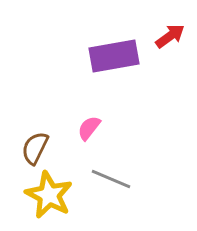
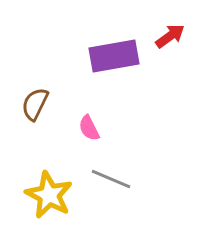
pink semicircle: rotated 64 degrees counterclockwise
brown semicircle: moved 44 px up
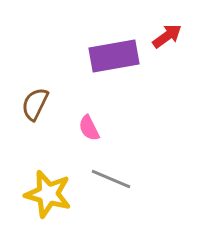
red arrow: moved 3 px left
yellow star: moved 1 px left, 1 px up; rotated 12 degrees counterclockwise
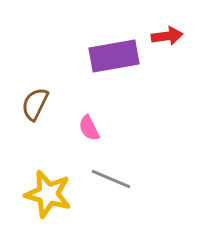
red arrow: rotated 28 degrees clockwise
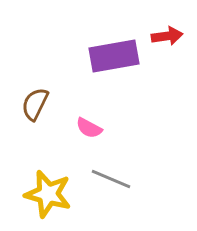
pink semicircle: rotated 36 degrees counterclockwise
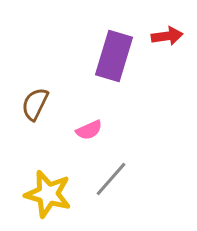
purple rectangle: rotated 63 degrees counterclockwise
pink semicircle: moved 2 px down; rotated 52 degrees counterclockwise
gray line: rotated 72 degrees counterclockwise
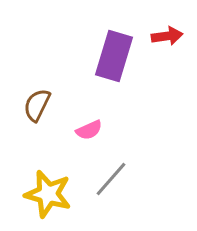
brown semicircle: moved 2 px right, 1 px down
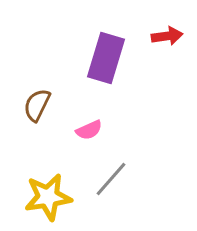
purple rectangle: moved 8 px left, 2 px down
yellow star: moved 3 px down; rotated 24 degrees counterclockwise
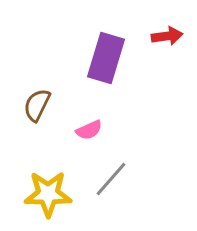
yellow star: moved 3 px up; rotated 9 degrees clockwise
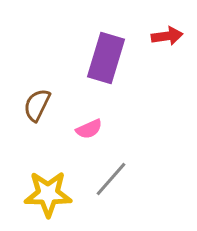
pink semicircle: moved 1 px up
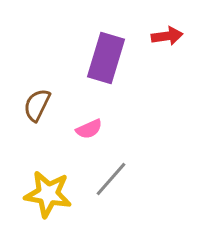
yellow star: rotated 9 degrees clockwise
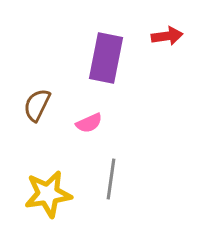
purple rectangle: rotated 6 degrees counterclockwise
pink semicircle: moved 6 px up
gray line: rotated 33 degrees counterclockwise
yellow star: rotated 18 degrees counterclockwise
